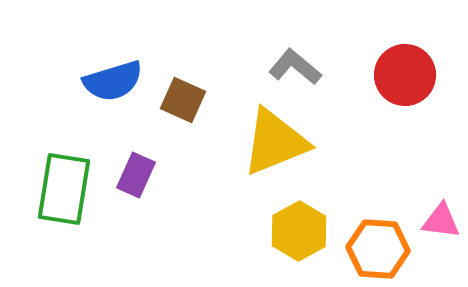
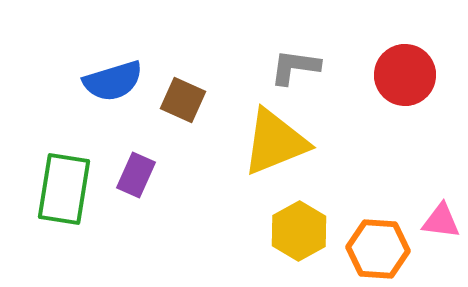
gray L-shape: rotated 32 degrees counterclockwise
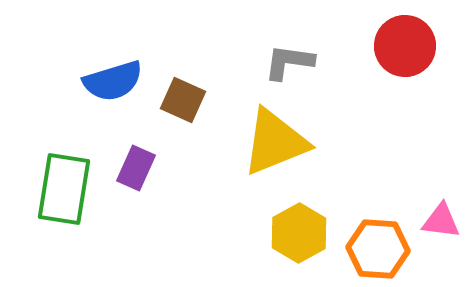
gray L-shape: moved 6 px left, 5 px up
red circle: moved 29 px up
purple rectangle: moved 7 px up
yellow hexagon: moved 2 px down
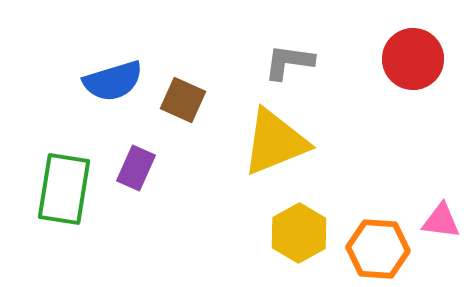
red circle: moved 8 px right, 13 px down
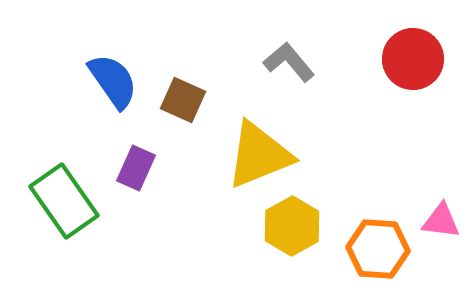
gray L-shape: rotated 42 degrees clockwise
blue semicircle: rotated 108 degrees counterclockwise
yellow triangle: moved 16 px left, 13 px down
green rectangle: moved 12 px down; rotated 44 degrees counterclockwise
yellow hexagon: moved 7 px left, 7 px up
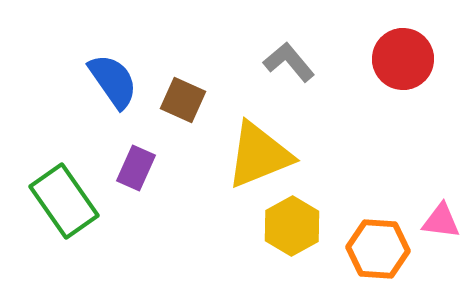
red circle: moved 10 px left
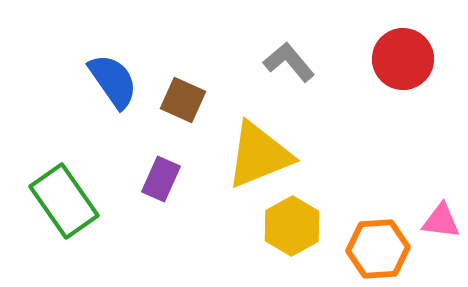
purple rectangle: moved 25 px right, 11 px down
orange hexagon: rotated 8 degrees counterclockwise
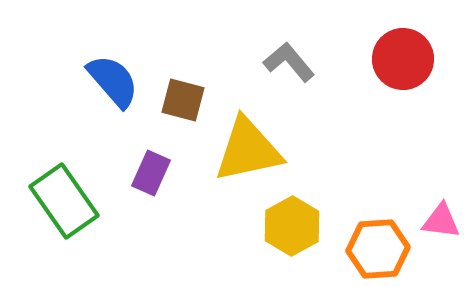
blue semicircle: rotated 6 degrees counterclockwise
brown square: rotated 9 degrees counterclockwise
yellow triangle: moved 11 px left, 5 px up; rotated 10 degrees clockwise
purple rectangle: moved 10 px left, 6 px up
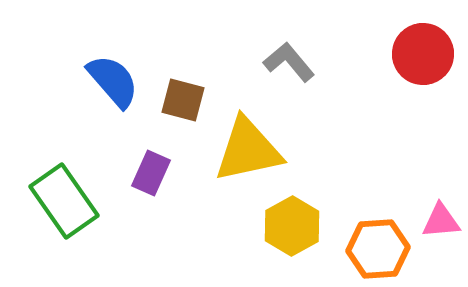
red circle: moved 20 px right, 5 px up
pink triangle: rotated 12 degrees counterclockwise
